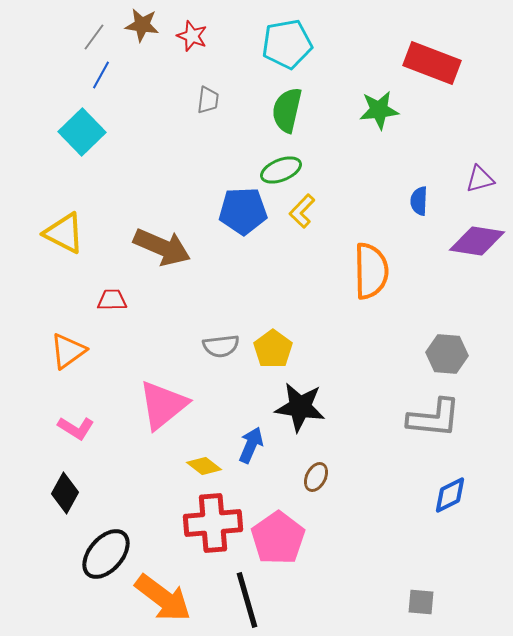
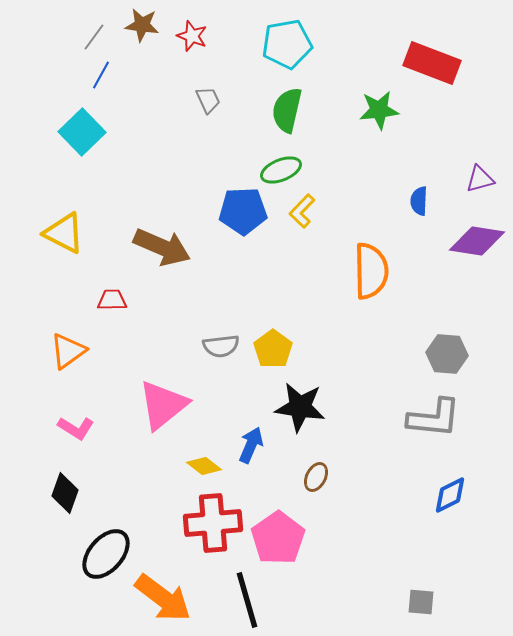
gray trapezoid: rotated 32 degrees counterclockwise
black diamond: rotated 9 degrees counterclockwise
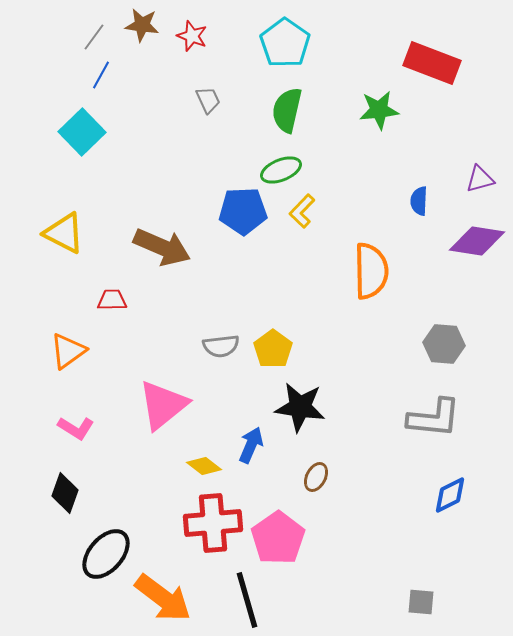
cyan pentagon: moved 2 px left, 1 px up; rotated 27 degrees counterclockwise
gray hexagon: moved 3 px left, 10 px up
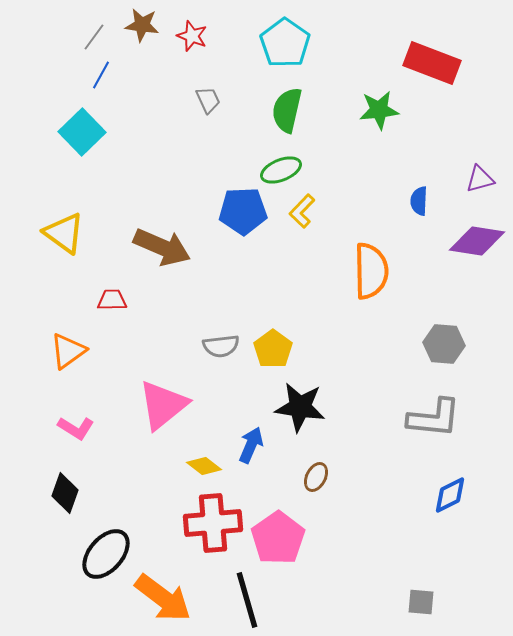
yellow triangle: rotated 9 degrees clockwise
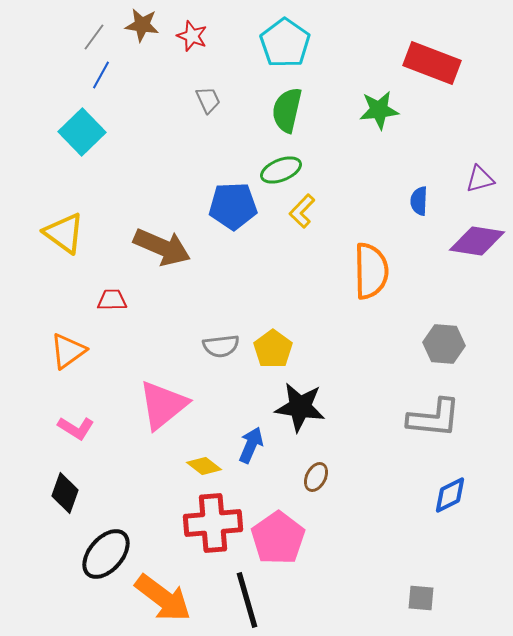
blue pentagon: moved 10 px left, 5 px up
gray square: moved 4 px up
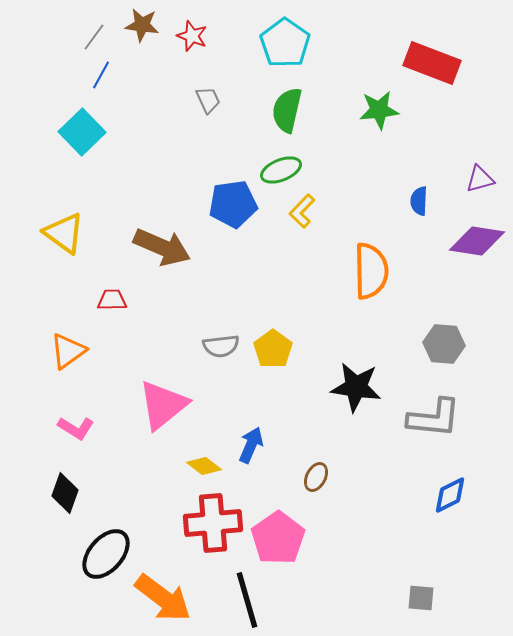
blue pentagon: moved 2 px up; rotated 6 degrees counterclockwise
black star: moved 56 px right, 20 px up
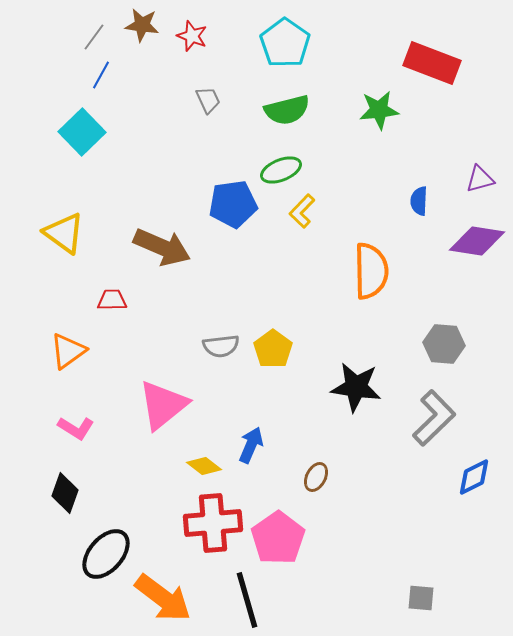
green semicircle: rotated 117 degrees counterclockwise
gray L-shape: rotated 50 degrees counterclockwise
blue diamond: moved 24 px right, 18 px up
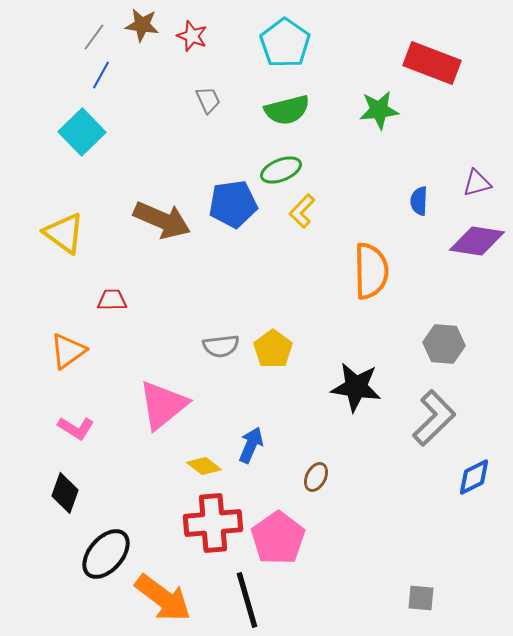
purple triangle: moved 3 px left, 4 px down
brown arrow: moved 27 px up
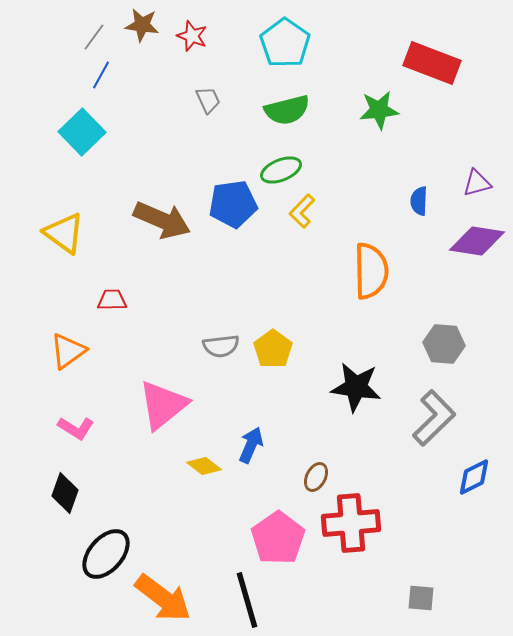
red cross: moved 138 px right
